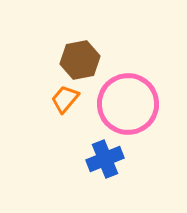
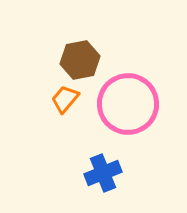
blue cross: moved 2 px left, 14 px down
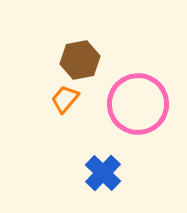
pink circle: moved 10 px right
blue cross: rotated 24 degrees counterclockwise
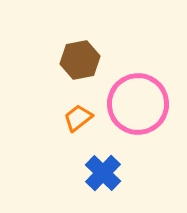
orange trapezoid: moved 13 px right, 19 px down; rotated 12 degrees clockwise
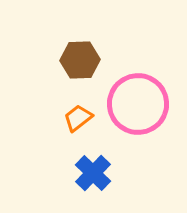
brown hexagon: rotated 9 degrees clockwise
blue cross: moved 10 px left
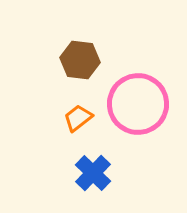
brown hexagon: rotated 9 degrees clockwise
